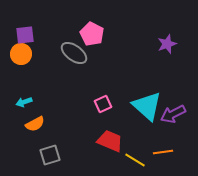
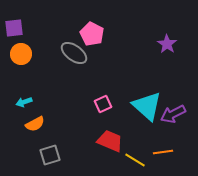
purple square: moved 11 px left, 7 px up
purple star: rotated 18 degrees counterclockwise
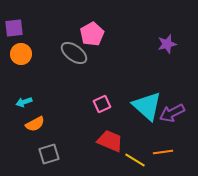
pink pentagon: rotated 15 degrees clockwise
purple star: rotated 24 degrees clockwise
pink square: moved 1 px left
purple arrow: moved 1 px left, 1 px up
gray square: moved 1 px left, 1 px up
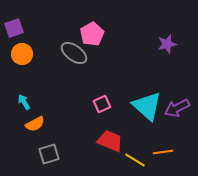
purple square: rotated 12 degrees counterclockwise
orange circle: moved 1 px right
cyan arrow: rotated 77 degrees clockwise
purple arrow: moved 5 px right, 5 px up
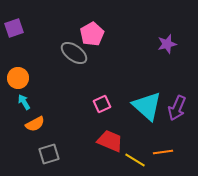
orange circle: moved 4 px left, 24 px down
purple arrow: rotated 40 degrees counterclockwise
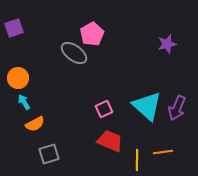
pink square: moved 2 px right, 5 px down
yellow line: moved 2 px right; rotated 60 degrees clockwise
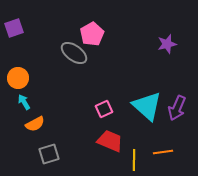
yellow line: moved 3 px left
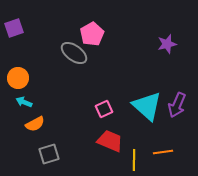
cyan arrow: rotated 35 degrees counterclockwise
purple arrow: moved 3 px up
